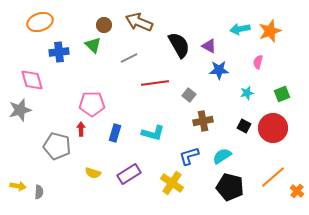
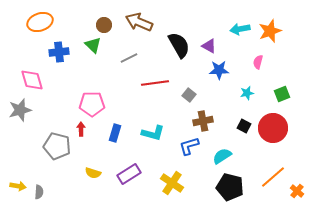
blue L-shape: moved 10 px up
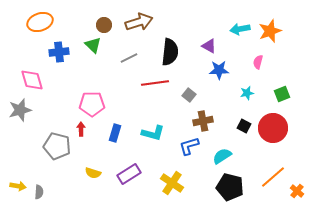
brown arrow: rotated 140 degrees clockwise
black semicircle: moved 9 px left, 7 px down; rotated 36 degrees clockwise
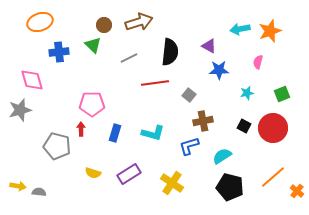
gray semicircle: rotated 88 degrees counterclockwise
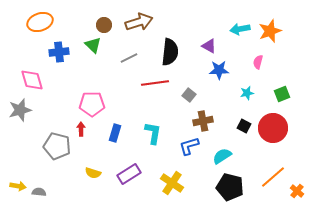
cyan L-shape: rotated 95 degrees counterclockwise
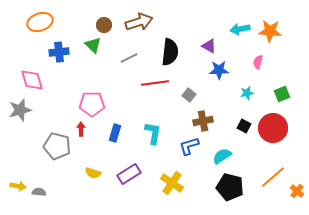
orange star: rotated 25 degrees clockwise
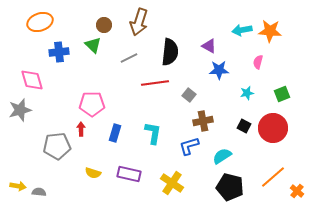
brown arrow: rotated 124 degrees clockwise
cyan arrow: moved 2 px right, 1 px down
gray pentagon: rotated 20 degrees counterclockwise
purple rectangle: rotated 45 degrees clockwise
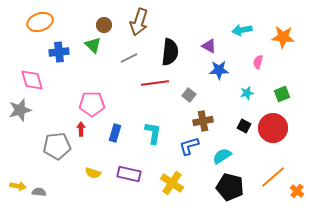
orange star: moved 13 px right, 6 px down
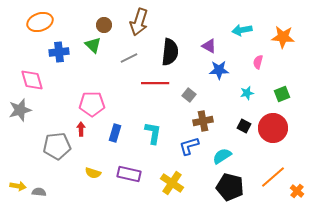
red line: rotated 8 degrees clockwise
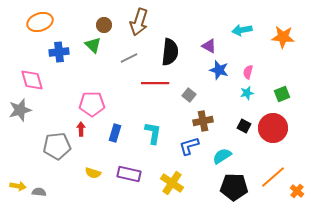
pink semicircle: moved 10 px left, 10 px down
blue star: rotated 18 degrees clockwise
black pentagon: moved 4 px right; rotated 12 degrees counterclockwise
